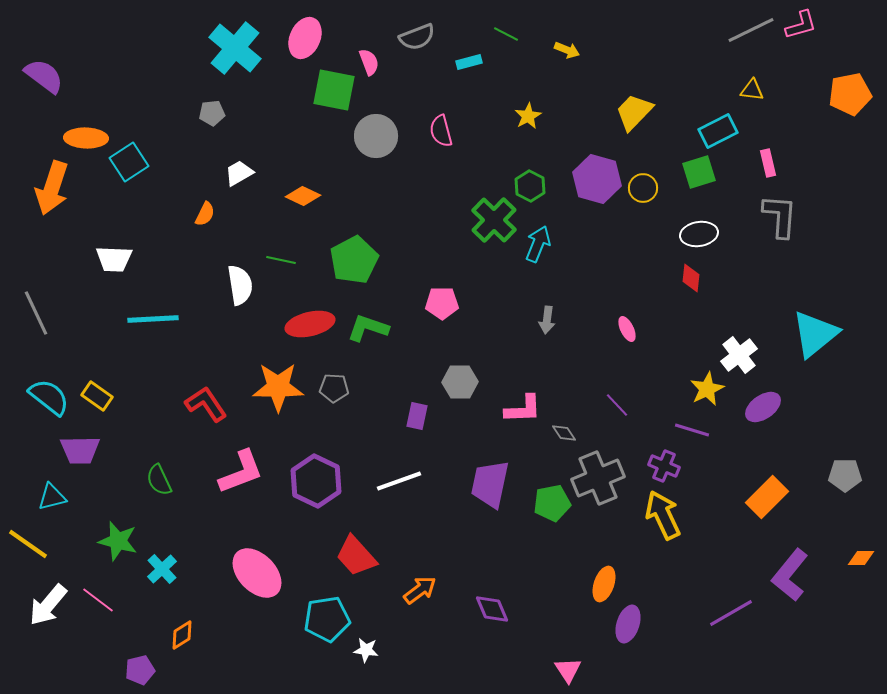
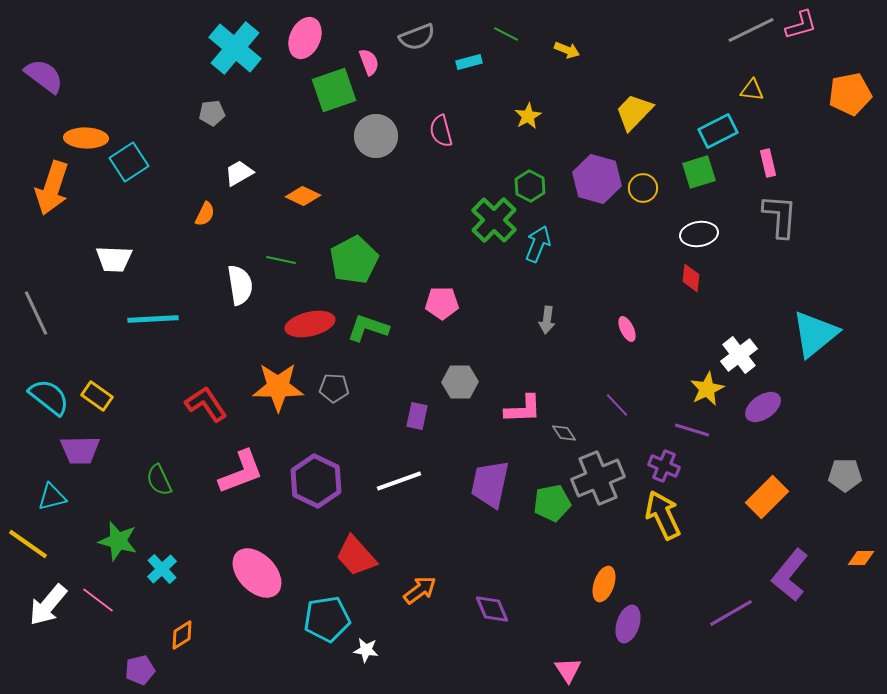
green square at (334, 90): rotated 30 degrees counterclockwise
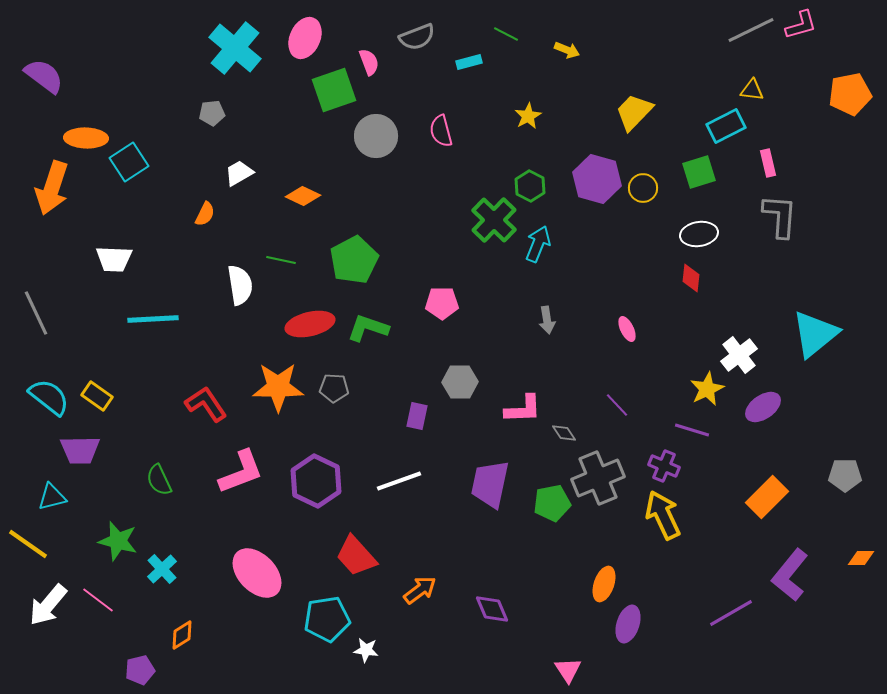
cyan rectangle at (718, 131): moved 8 px right, 5 px up
gray arrow at (547, 320): rotated 16 degrees counterclockwise
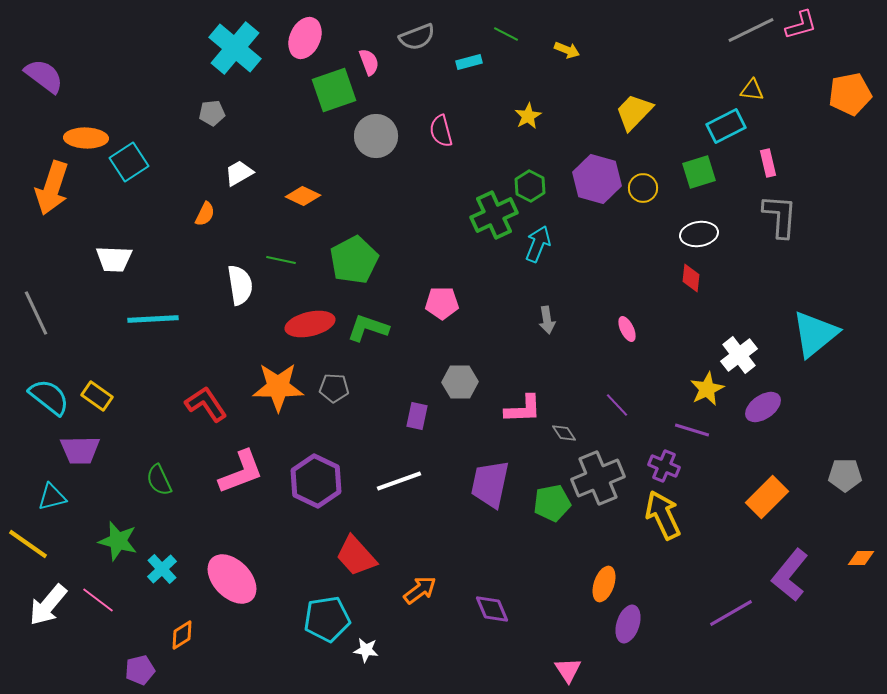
green cross at (494, 220): moved 5 px up; rotated 21 degrees clockwise
pink ellipse at (257, 573): moved 25 px left, 6 px down
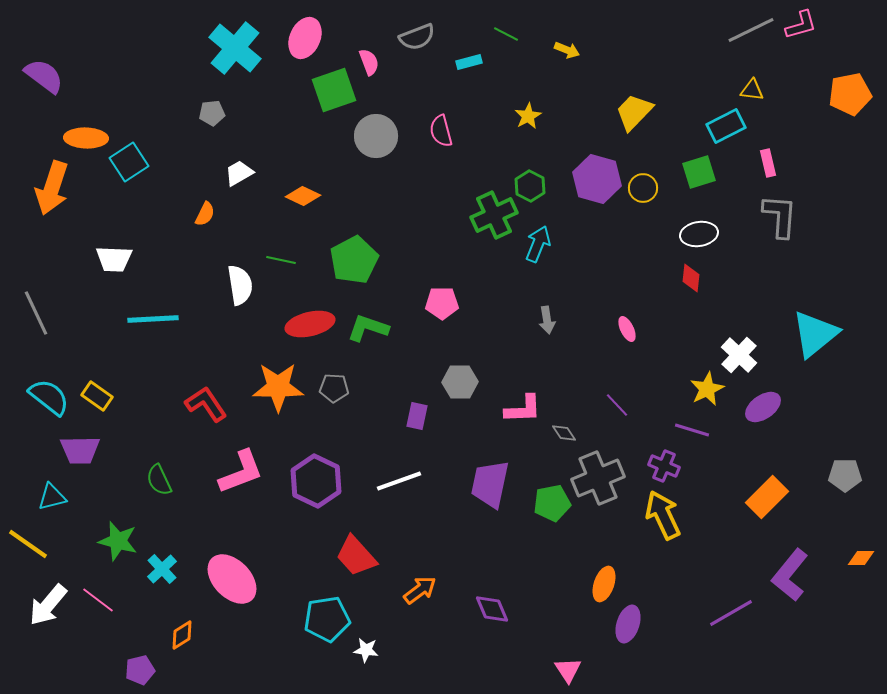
white cross at (739, 355): rotated 9 degrees counterclockwise
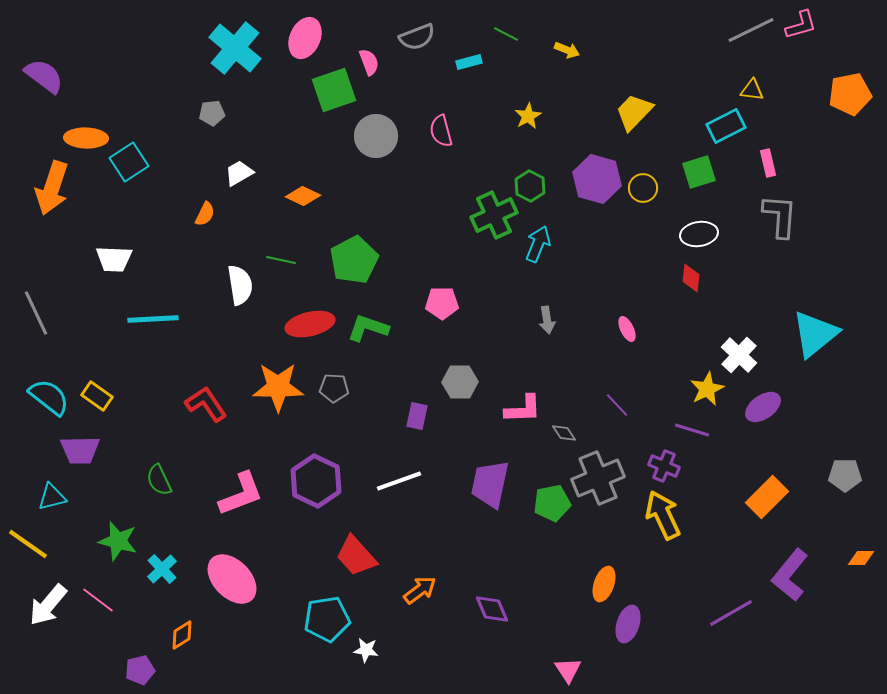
pink L-shape at (241, 472): moved 22 px down
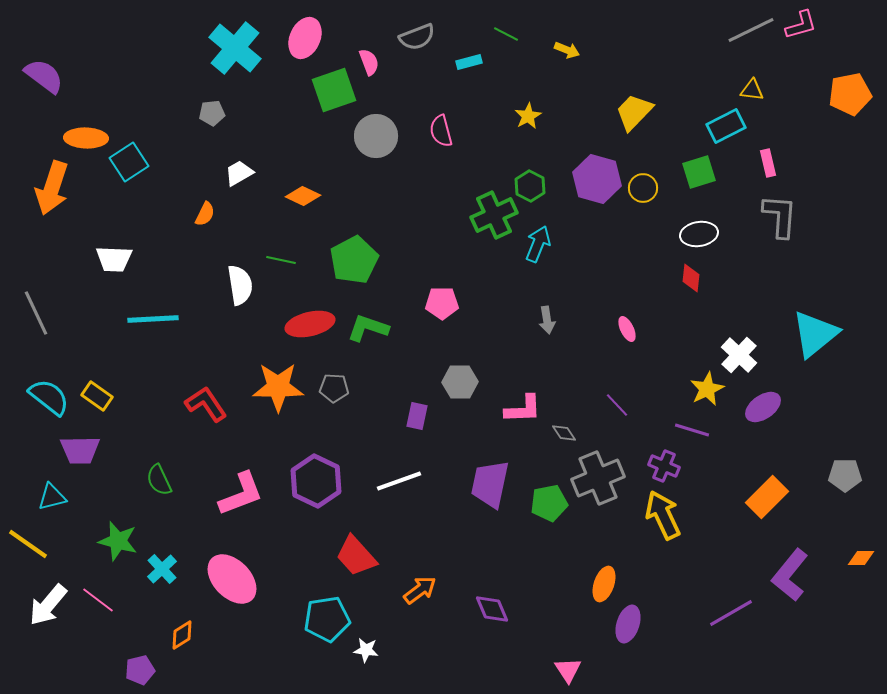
green pentagon at (552, 503): moved 3 px left
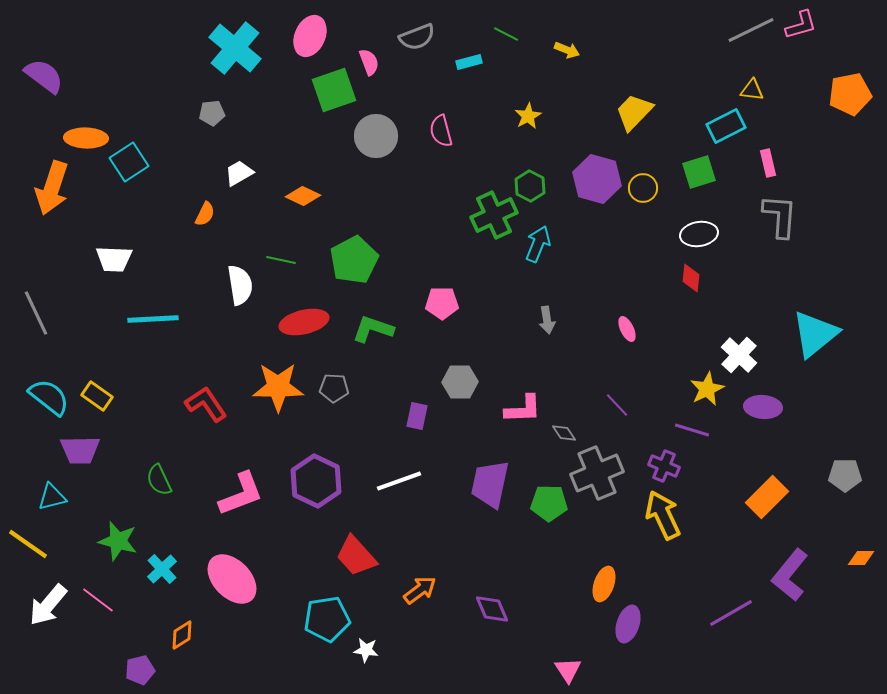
pink ellipse at (305, 38): moved 5 px right, 2 px up
red ellipse at (310, 324): moved 6 px left, 2 px up
green L-shape at (368, 328): moved 5 px right, 1 px down
purple ellipse at (763, 407): rotated 39 degrees clockwise
gray cross at (598, 478): moved 1 px left, 5 px up
green pentagon at (549, 503): rotated 12 degrees clockwise
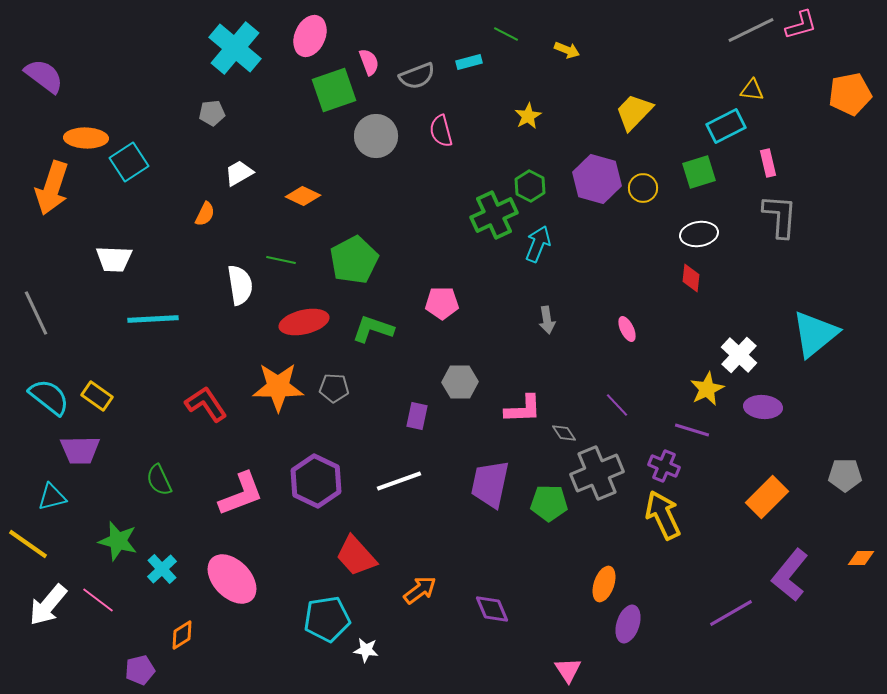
gray semicircle at (417, 37): moved 39 px down
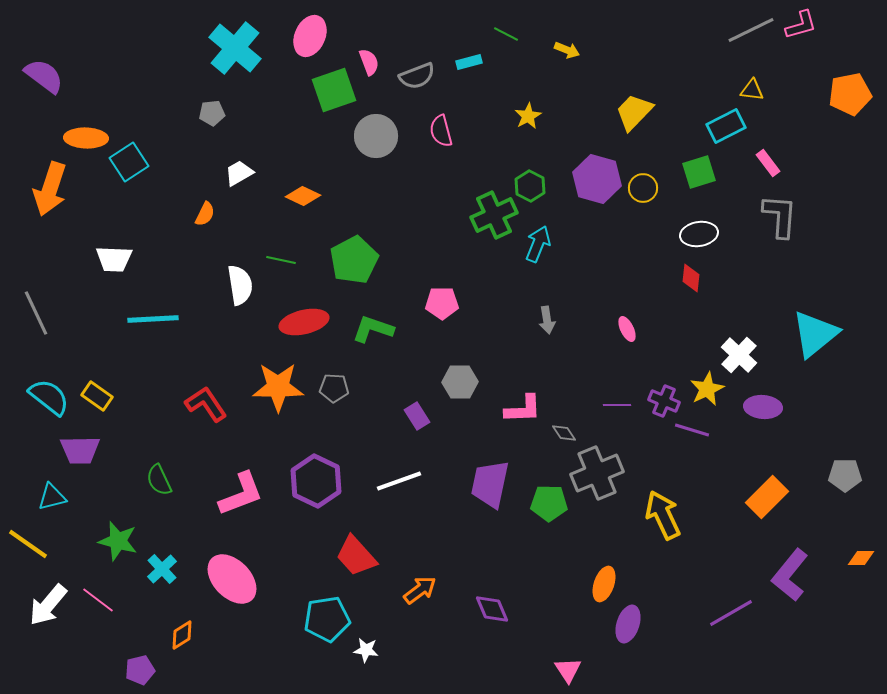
pink rectangle at (768, 163): rotated 24 degrees counterclockwise
orange arrow at (52, 188): moved 2 px left, 1 px down
purple line at (617, 405): rotated 48 degrees counterclockwise
purple rectangle at (417, 416): rotated 44 degrees counterclockwise
purple cross at (664, 466): moved 65 px up
